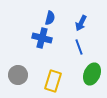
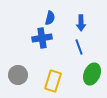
blue arrow: rotated 28 degrees counterclockwise
blue cross: rotated 24 degrees counterclockwise
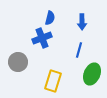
blue arrow: moved 1 px right, 1 px up
blue cross: rotated 12 degrees counterclockwise
blue line: moved 3 px down; rotated 35 degrees clockwise
gray circle: moved 13 px up
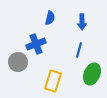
blue cross: moved 6 px left, 6 px down
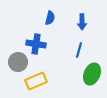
blue cross: rotated 30 degrees clockwise
yellow rectangle: moved 17 px left; rotated 50 degrees clockwise
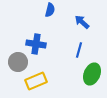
blue semicircle: moved 8 px up
blue arrow: rotated 133 degrees clockwise
